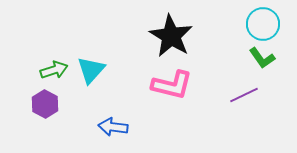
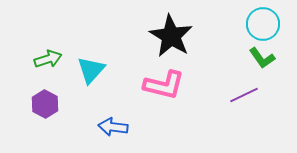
green arrow: moved 6 px left, 11 px up
pink L-shape: moved 8 px left
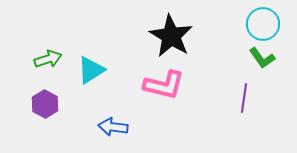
cyan triangle: rotated 16 degrees clockwise
purple line: moved 3 px down; rotated 56 degrees counterclockwise
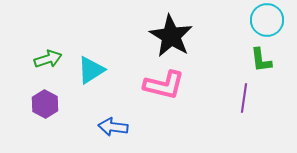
cyan circle: moved 4 px right, 4 px up
green L-shape: moved 1 px left, 2 px down; rotated 28 degrees clockwise
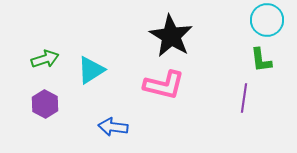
green arrow: moved 3 px left
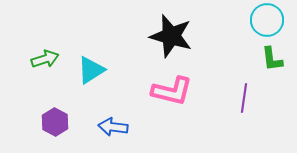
black star: rotated 15 degrees counterclockwise
green L-shape: moved 11 px right, 1 px up
pink L-shape: moved 8 px right, 6 px down
purple hexagon: moved 10 px right, 18 px down
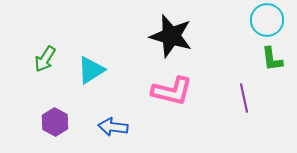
green arrow: rotated 140 degrees clockwise
purple line: rotated 20 degrees counterclockwise
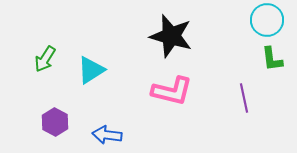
blue arrow: moved 6 px left, 8 px down
